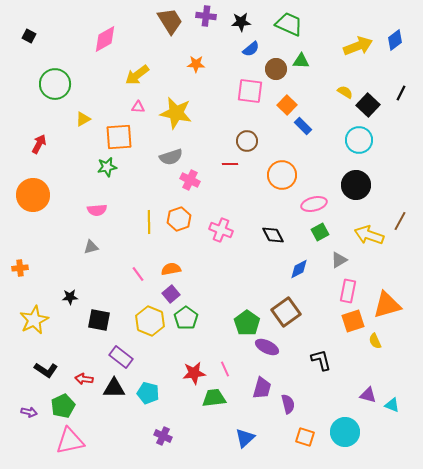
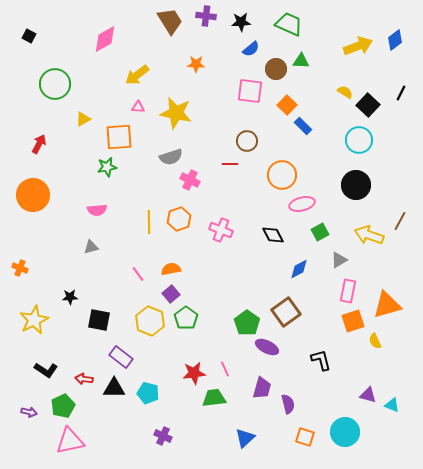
pink ellipse at (314, 204): moved 12 px left
orange cross at (20, 268): rotated 28 degrees clockwise
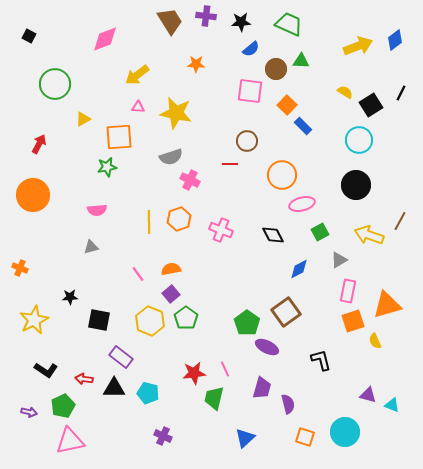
pink diamond at (105, 39): rotated 8 degrees clockwise
black square at (368, 105): moved 3 px right; rotated 15 degrees clockwise
green trapezoid at (214, 398): rotated 70 degrees counterclockwise
